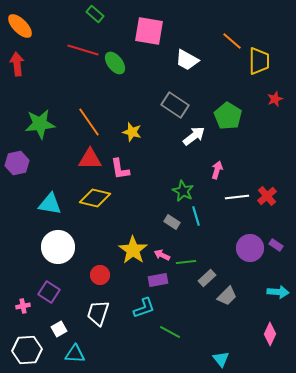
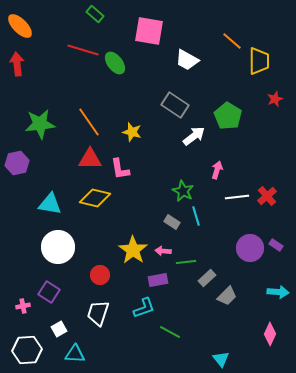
pink arrow at (162, 255): moved 1 px right, 4 px up; rotated 21 degrees counterclockwise
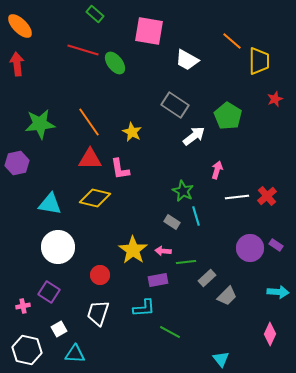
yellow star at (132, 132): rotated 12 degrees clockwise
cyan L-shape at (144, 308): rotated 15 degrees clockwise
white hexagon at (27, 350): rotated 16 degrees clockwise
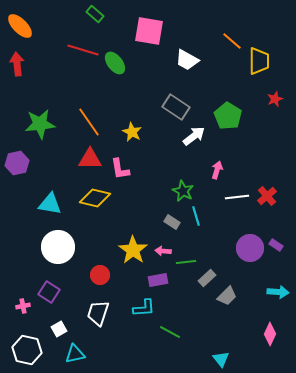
gray rectangle at (175, 105): moved 1 px right, 2 px down
cyan triangle at (75, 354): rotated 15 degrees counterclockwise
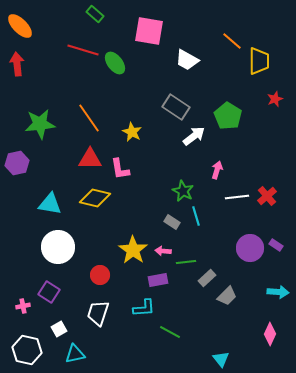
orange line at (89, 122): moved 4 px up
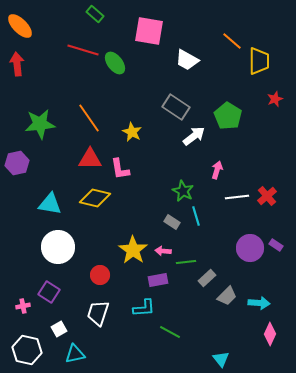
cyan arrow at (278, 292): moved 19 px left, 11 px down
